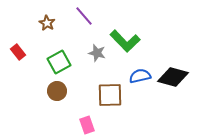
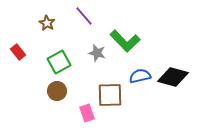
pink rectangle: moved 12 px up
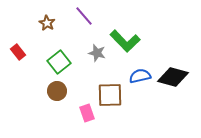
green square: rotated 10 degrees counterclockwise
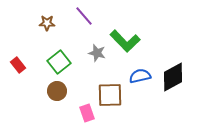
brown star: rotated 28 degrees counterclockwise
red rectangle: moved 13 px down
black diamond: rotated 44 degrees counterclockwise
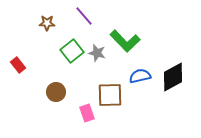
green square: moved 13 px right, 11 px up
brown circle: moved 1 px left, 1 px down
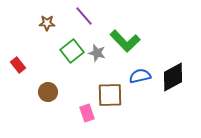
brown circle: moved 8 px left
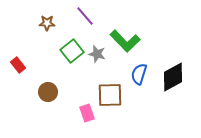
purple line: moved 1 px right
gray star: moved 1 px down
blue semicircle: moved 1 px left, 2 px up; rotated 60 degrees counterclockwise
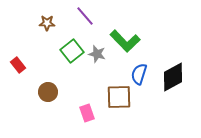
brown square: moved 9 px right, 2 px down
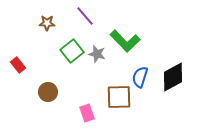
blue semicircle: moved 1 px right, 3 px down
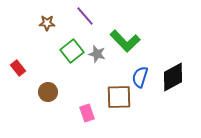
red rectangle: moved 3 px down
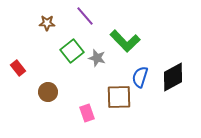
gray star: moved 4 px down
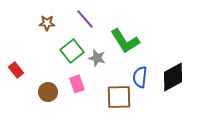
purple line: moved 3 px down
green L-shape: rotated 12 degrees clockwise
red rectangle: moved 2 px left, 2 px down
blue semicircle: rotated 10 degrees counterclockwise
pink rectangle: moved 10 px left, 29 px up
